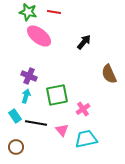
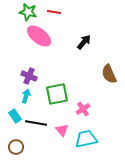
green square: moved 1 px up
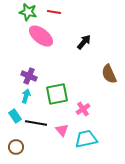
pink ellipse: moved 2 px right
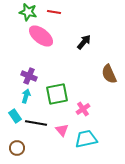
brown circle: moved 1 px right, 1 px down
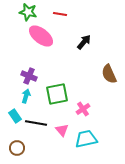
red line: moved 6 px right, 2 px down
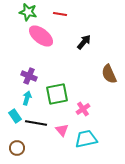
cyan arrow: moved 1 px right, 2 px down
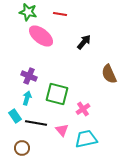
green square: rotated 25 degrees clockwise
brown circle: moved 5 px right
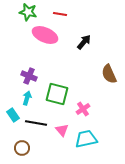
pink ellipse: moved 4 px right, 1 px up; rotated 15 degrees counterclockwise
cyan rectangle: moved 2 px left, 1 px up
